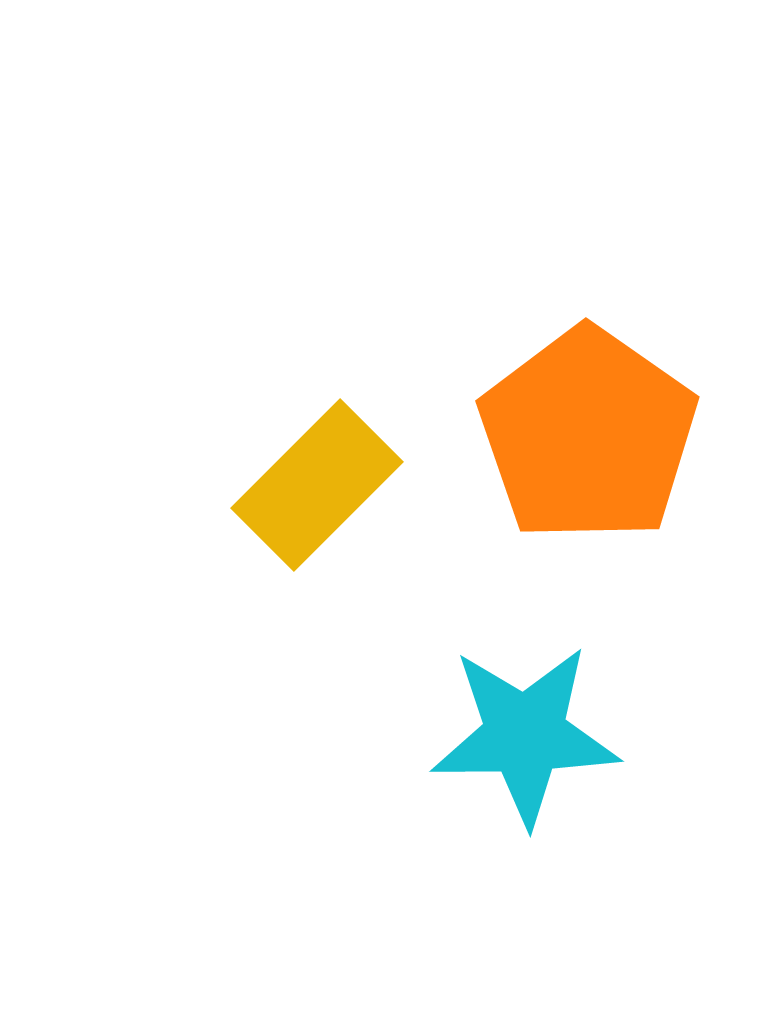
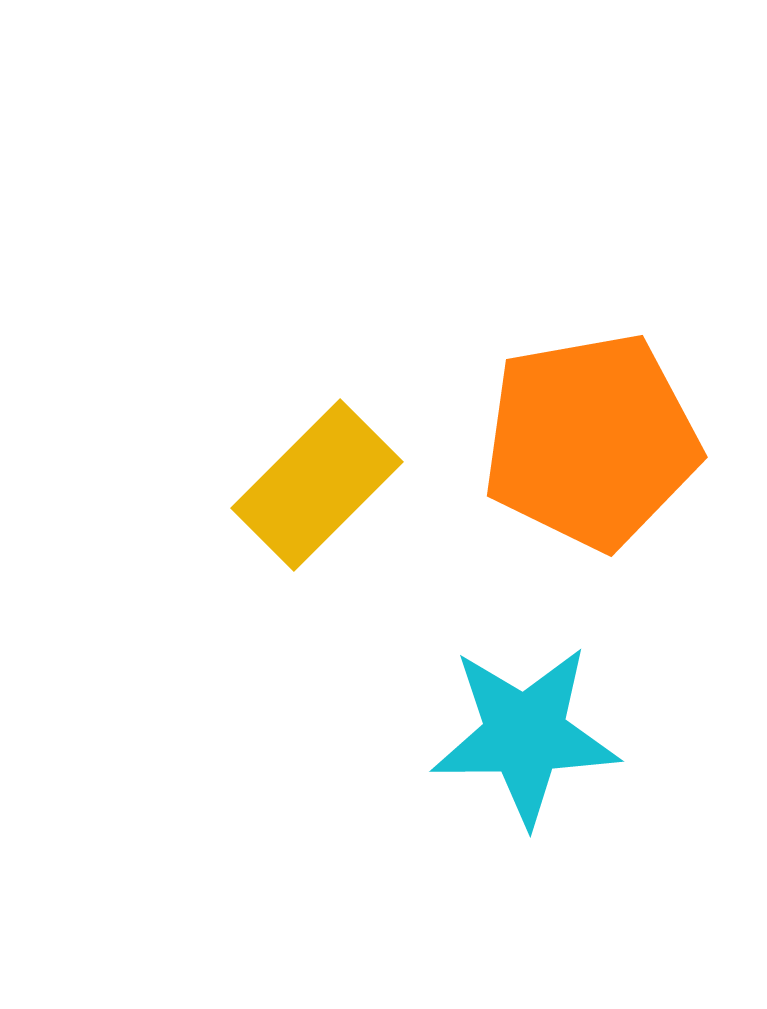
orange pentagon: moved 3 px right, 6 px down; rotated 27 degrees clockwise
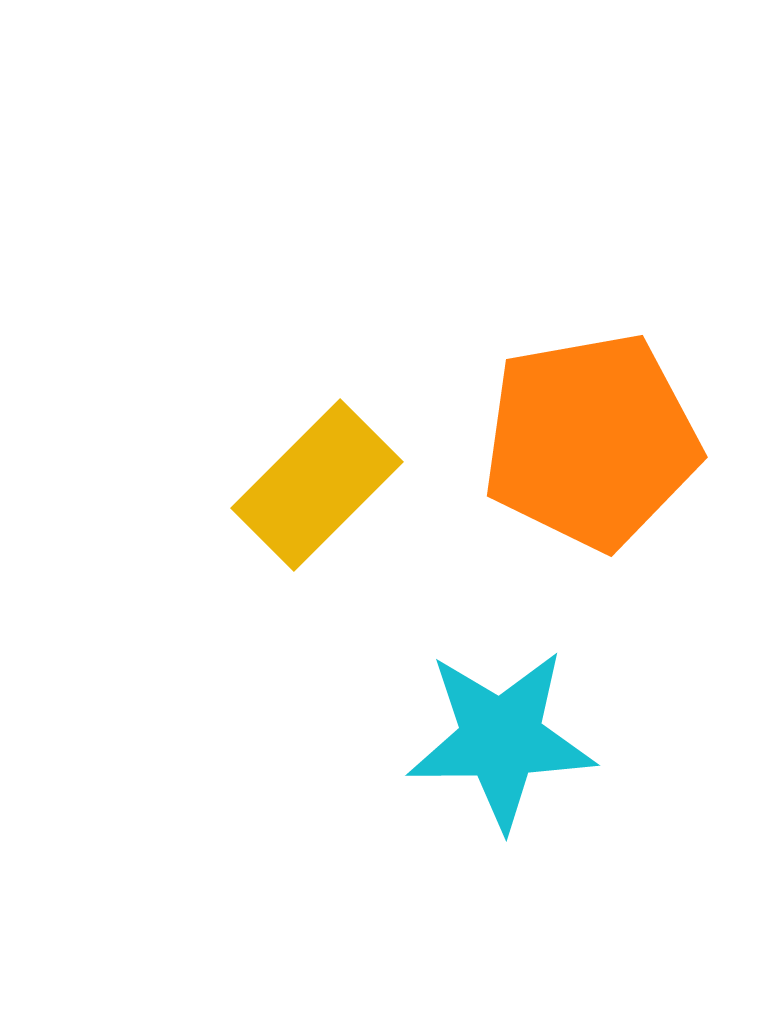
cyan star: moved 24 px left, 4 px down
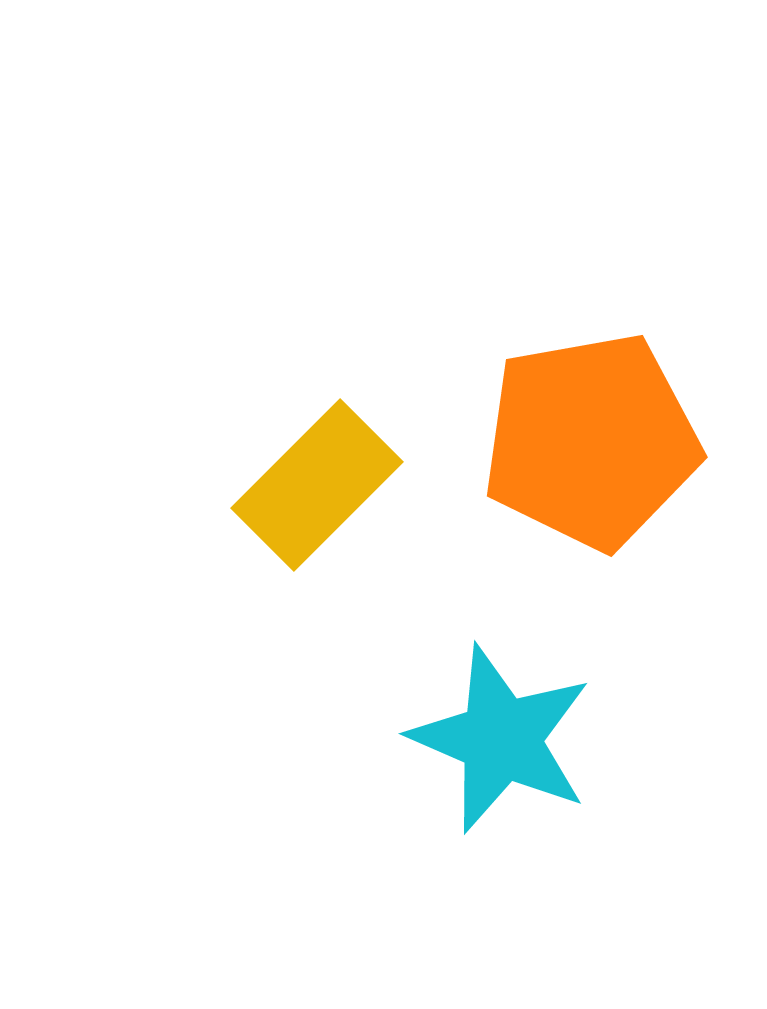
cyan star: rotated 24 degrees clockwise
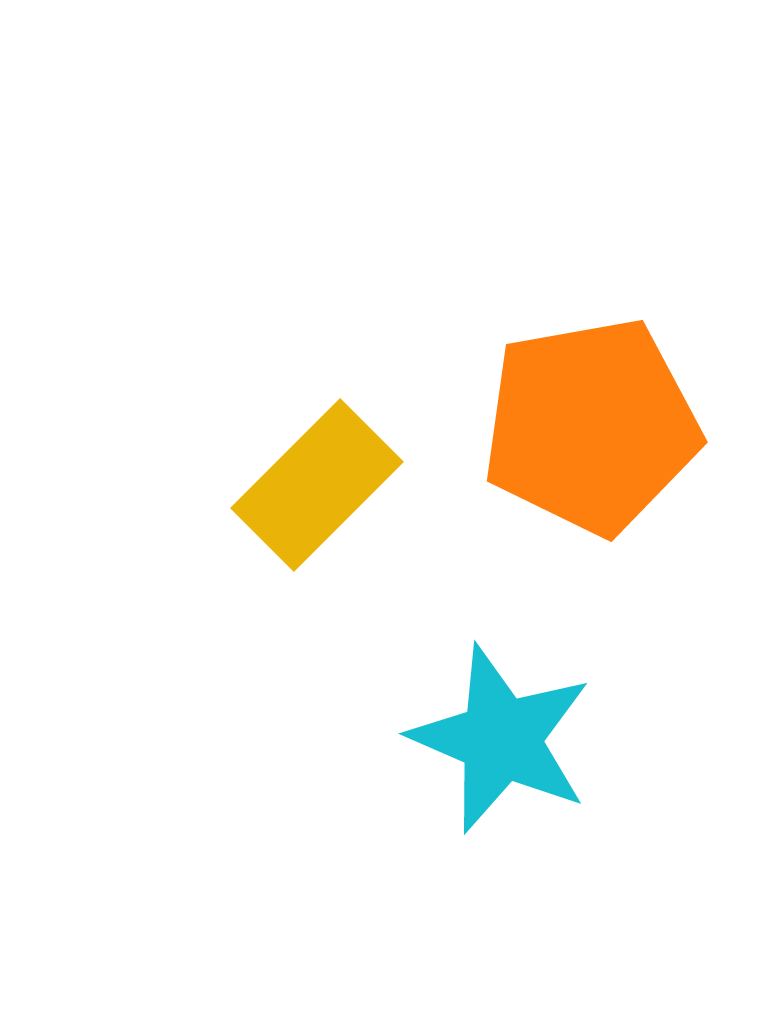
orange pentagon: moved 15 px up
